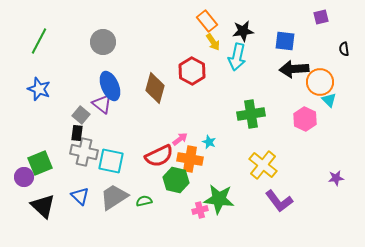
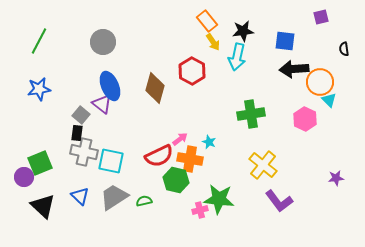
blue star: rotated 30 degrees counterclockwise
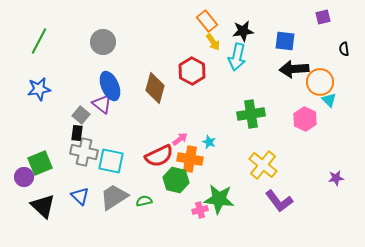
purple square: moved 2 px right
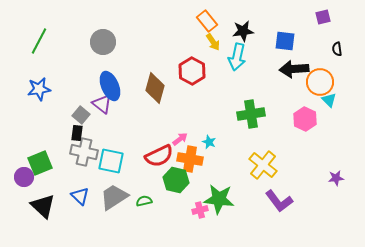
black semicircle: moved 7 px left
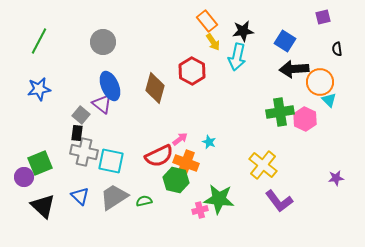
blue square: rotated 25 degrees clockwise
green cross: moved 29 px right, 2 px up
orange cross: moved 4 px left, 4 px down; rotated 10 degrees clockwise
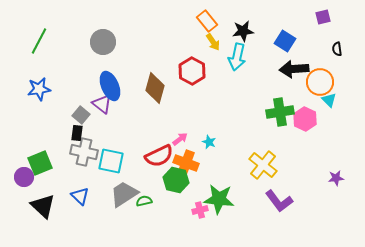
gray trapezoid: moved 10 px right, 3 px up
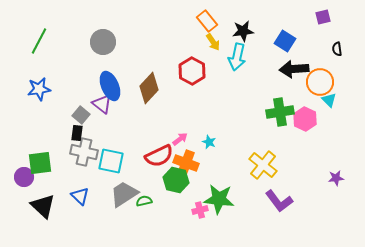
brown diamond: moved 6 px left; rotated 28 degrees clockwise
green square: rotated 15 degrees clockwise
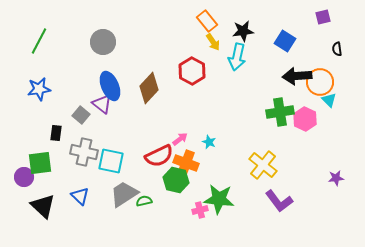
black arrow: moved 3 px right, 7 px down
black rectangle: moved 21 px left
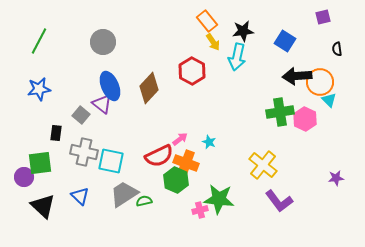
green hexagon: rotated 10 degrees clockwise
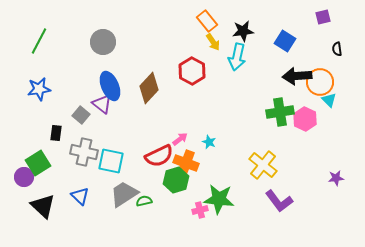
green square: moved 2 px left; rotated 25 degrees counterclockwise
green hexagon: rotated 20 degrees clockwise
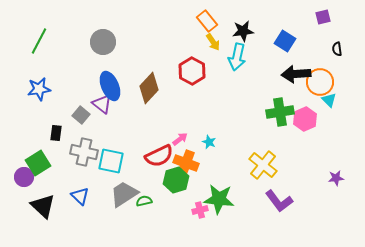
black arrow: moved 1 px left, 2 px up
pink hexagon: rotated 10 degrees clockwise
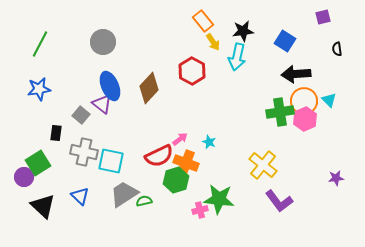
orange rectangle: moved 4 px left
green line: moved 1 px right, 3 px down
orange circle: moved 16 px left, 19 px down
